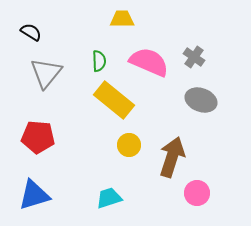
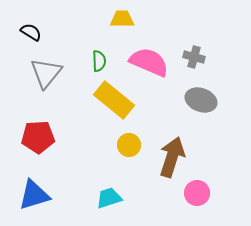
gray cross: rotated 20 degrees counterclockwise
red pentagon: rotated 8 degrees counterclockwise
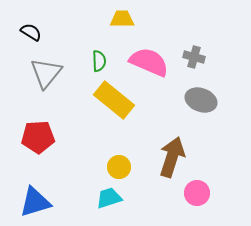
yellow circle: moved 10 px left, 22 px down
blue triangle: moved 1 px right, 7 px down
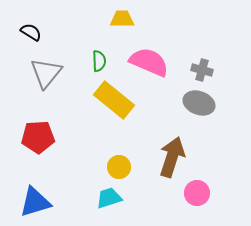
gray cross: moved 8 px right, 13 px down
gray ellipse: moved 2 px left, 3 px down
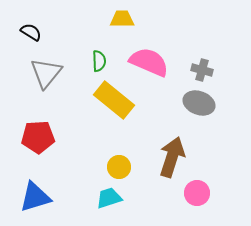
blue triangle: moved 5 px up
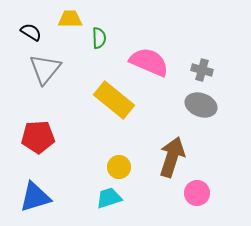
yellow trapezoid: moved 52 px left
green semicircle: moved 23 px up
gray triangle: moved 1 px left, 4 px up
gray ellipse: moved 2 px right, 2 px down
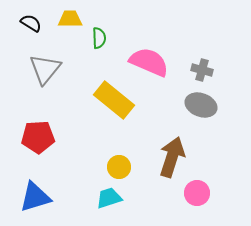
black semicircle: moved 9 px up
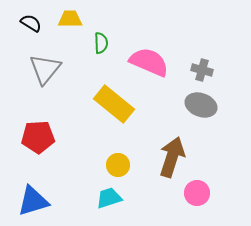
green semicircle: moved 2 px right, 5 px down
yellow rectangle: moved 4 px down
yellow circle: moved 1 px left, 2 px up
blue triangle: moved 2 px left, 4 px down
